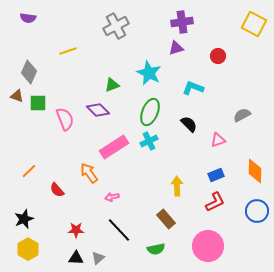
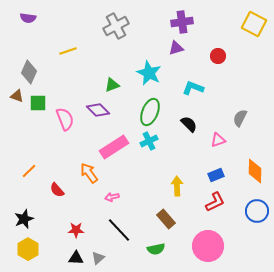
gray semicircle: moved 2 px left, 3 px down; rotated 36 degrees counterclockwise
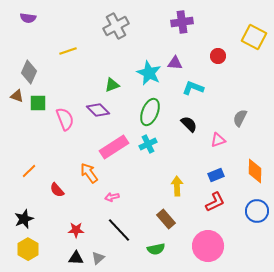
yellow square: moved 13 px down
purple triangle: moved 1 px left, 15 px down; rotated 21 degrees clockwise
cyan cross: moved 1 px left, 3 px down
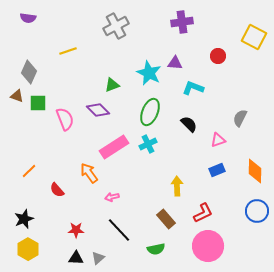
blue rectangle: moved 1 px right, 5 px up
red L-shape: moved 12 px left, 11 px down
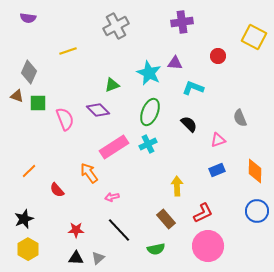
gray semicircle: rotated 48 degrees counterclockwise
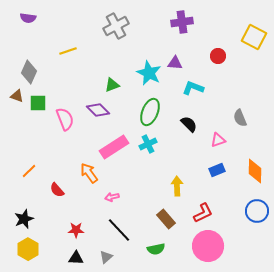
gray triangle: moved 8 px right, 1 px up
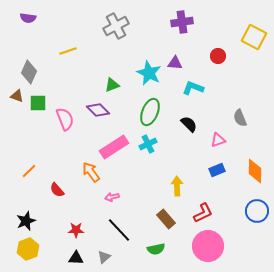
orange arrow: moved 2 px right, 1 px up
black star: moved 2 px right, 2 px down
yellow hexagon: rotated 10 degrees clockwise
gray triangle: moved 2 px left
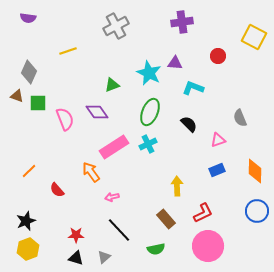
purple diamond: moved 1 px left, 2 px down; rotated 10 degrees clockwise
red star: moved 5 px down
black triangle: rotated 14 degrees clockwise
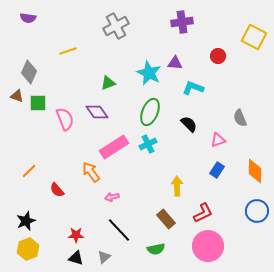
green triangle: moved 4 px left, 2 px up
blue rectangle: rotated 35 degrees counterclockwise
